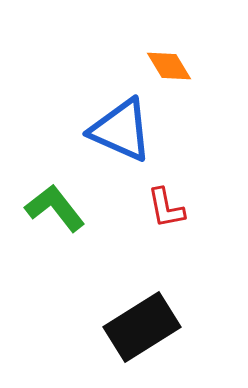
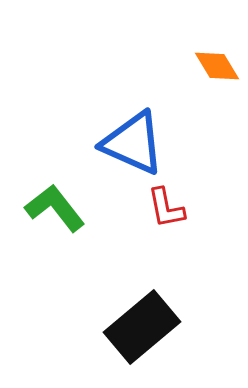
orange diamond: moved 48 px right
blue triangle: moved 12 px right, 13 px down
black rectangle: rotated 8 degrees counterclockwise
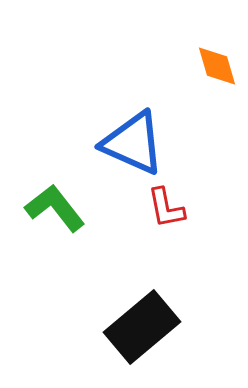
orange diamond: rotated 15 degrees clockwise
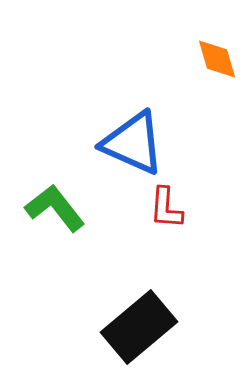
orange diamond: moved 7 px up
red L-shape: rotated 15 degrees clockwise
black rectangle: moved 3 px left
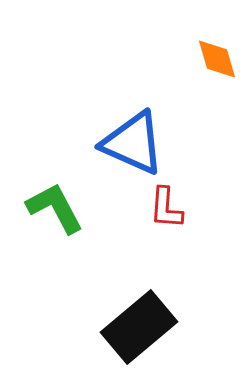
green L-shape: rotated 10 degrees clockwise
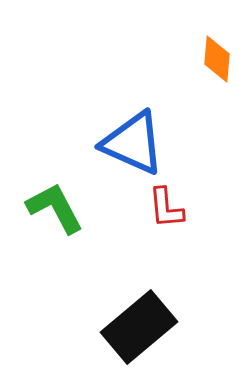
orange diamond: rotated 21 degrees clockwise
red L-shape: rotated 9 degrees counterclockwise
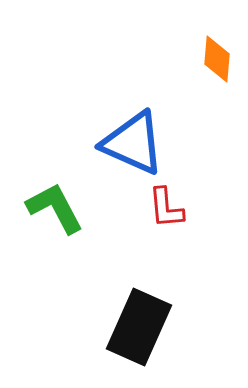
black rectangle: rotated 26 degrees counterclockwise
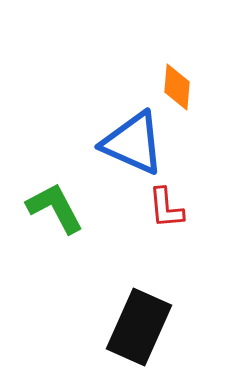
orange diamond: moved 40 px left, 28 px down
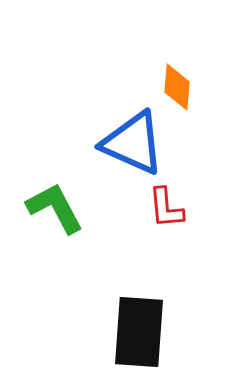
black rectangle: moved 5 px down; rotated 20 degrees counterclockwise
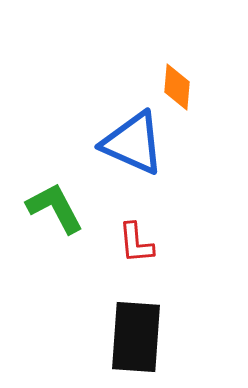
red L-shape: moved 30 px left, 35 px down
black rectangle: moved 3 px left, 5 px down
